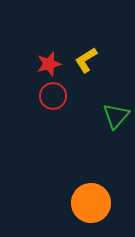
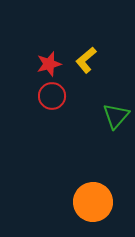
yellow L-shape: rotated 8 degrees counterclockwise
red circle: moved 1 px left
orange circle: moved 2 px right, 1 px up
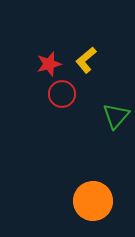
red circle: moved 10 px right, 2 px up
orange circle: moved 1 px up
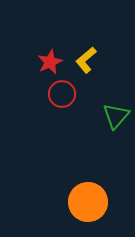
red star: moved 1 px right, 2 px up; rotated 10 degrees counterclockwise
orange circle: moved 5 px left, 1 px down
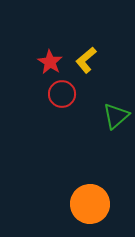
red star: rotated 15 degrees counterclockwise
green triangle: rotated 8 degrees clockwise
orange circle: moved 2 px right, 2 px down
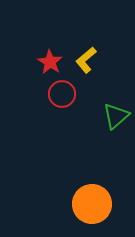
orange circle: moved 2 px right
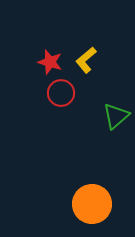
red star: rotated 15 degrees counterclockwise
red circle: moved 1 px left, 1 px up
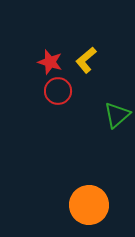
red circle: moved 3 px left, 2 px up
green triangle: moved 1 px right, 1 px up
orange circle: moved 3 px left, 1 px down
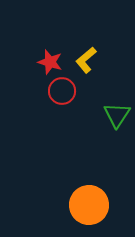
red circle: moved 4 px right
green triangle: rotated 16 degrees counterclockwise
